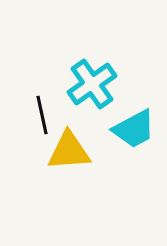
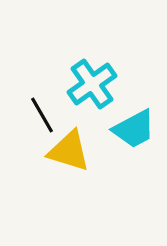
black line: rotated 18 degrees counterclockwise
yellow triangle: rotated 21 degrees clockwise
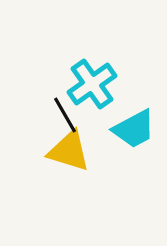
black line: moved 23 px right
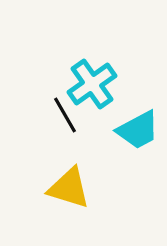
cyan trapezoid: moved 4 px right, 1 px down
yellow triangle: moved 37 px down
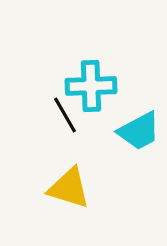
cyan cross: moved 1 px left, 2 px down; rotated 33 degrees clockwise
cyan trapezoid: moved 1 px right, 1 px down
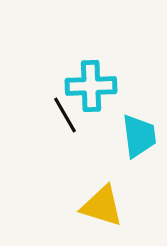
cyan trapezoid: moved 5 px down; rotated 69 degrees counterclockwise
yellow triangle: moved 33 px right, 18 px down
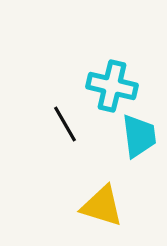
cyan cross: moved 21 px right; rotated 15 degrees clockwise
black line: moved 9 px down
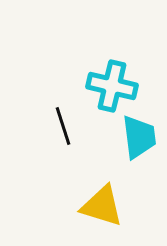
black line: moved 2 px left, 2 px down; rotated 12 degrees clockwise
cyan trapezoid: moved 1 px down
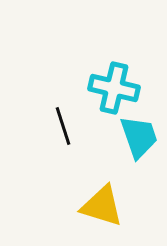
cyan cross: moved 2 px right, 2 px down
cyan trapezoid: rotated 12 degrees counterclockwise
